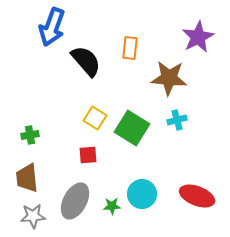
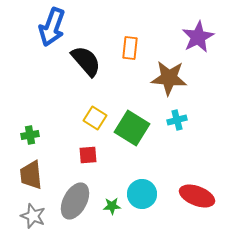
brown trapezoid: moved 4 px right, 3 px up
gray star: rotated 25 degrees clockwise
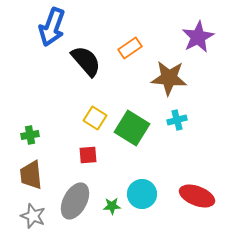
orange rectangle: rotated 50 degrees clockwise
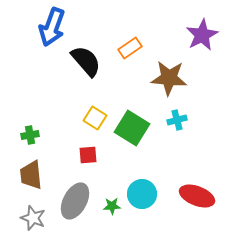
purple star: moved 4 px right, 2 px up
gray star: moved 2 px down
